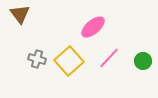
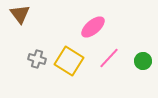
yellow square: rotated 16 degrees counterclockwise
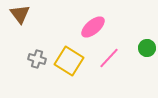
green circle: moved 4 px right, 13 px up
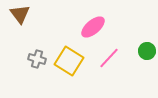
green circle: moved 3 px down
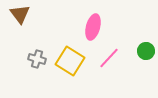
pink ellipse: rotated 35 degrees counterclockwise
green circle: moved 1 px left
yellow square: moved 1 px right
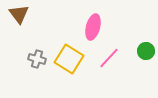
brown triangle: moved 1 px left
yellow square: moved 1 px left, 2 px up
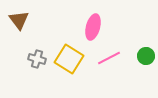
brown triangle: moved 6 px down
green circle: moved 5 px down
pink line: rotated 20 degrees clockwise
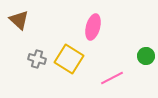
brown triangle: rotated 10 degrees counterclockwise
pink line: moved 3 px right, 20 px down
